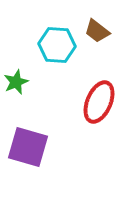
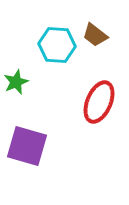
brown trapezoid: moved 2 px left, 4 px down
purple square: moved 1 px left, 1 px up
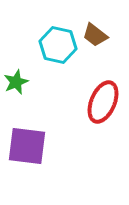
cyan hexagon: moved 1 px right; rotated 9 degrees clockwise
red ellipse: moved 4 px right
purple square: rotated 9 degrees counterclockwise
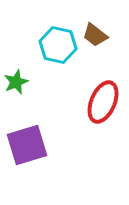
purple square: moved 1 px up; rotated 24 degrees counterclockwise
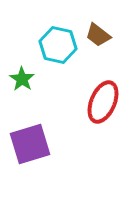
brown trapezoid: moved 3 px right
green star: moved 6 px right, 3 px up; rotated 15 degrees counterclockwise
purple square: moved 3 px right, 1 px up
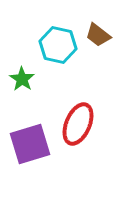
red ellipse: moved 25 px left, 22 px down
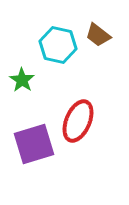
green star: moved 1 px down
red ellipse: moved 3 px up
purple square: moved 4 px right
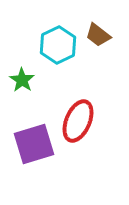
cyan hexagon: rotated 21 degrees clockwise
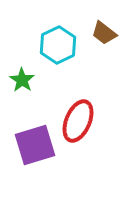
brown trapezoid: moved 6 px right, 2 px up
purple square: moved 1 px right, 1 px down
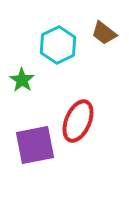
purple square: rotated 6 degrees clockwise
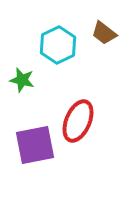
green star: rotated 20 degrees counterclockwise
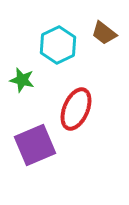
red ellipse: moved 2 px left, 12 px up
purple square: rotated 12 degrees counterclockwise
